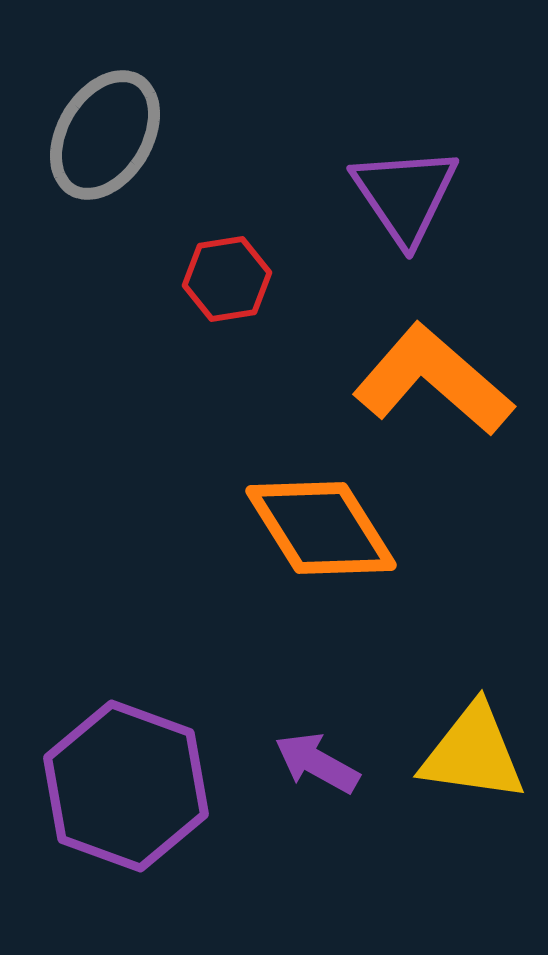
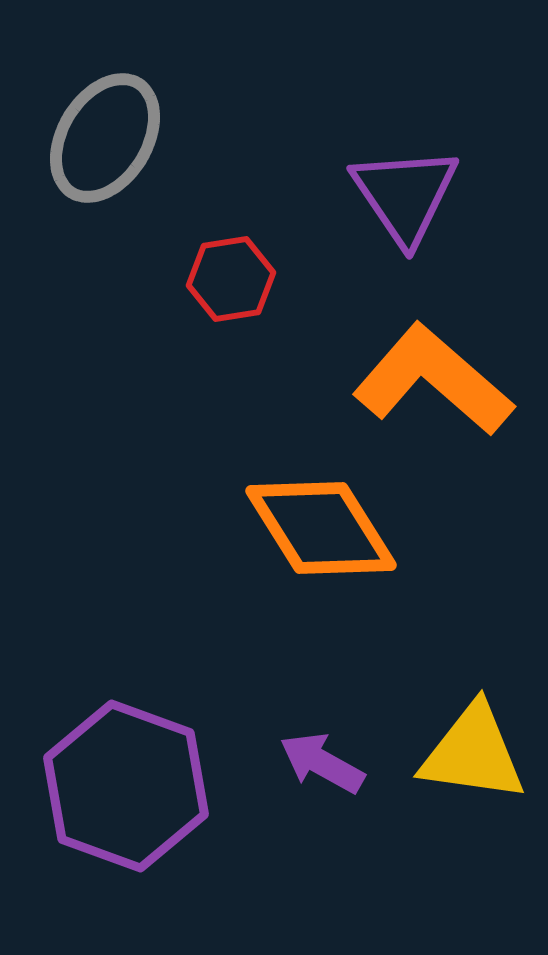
gray ellipse: moved 3 px down
red hexagon: moved 4 px right
purple arrow: moved 5 px right
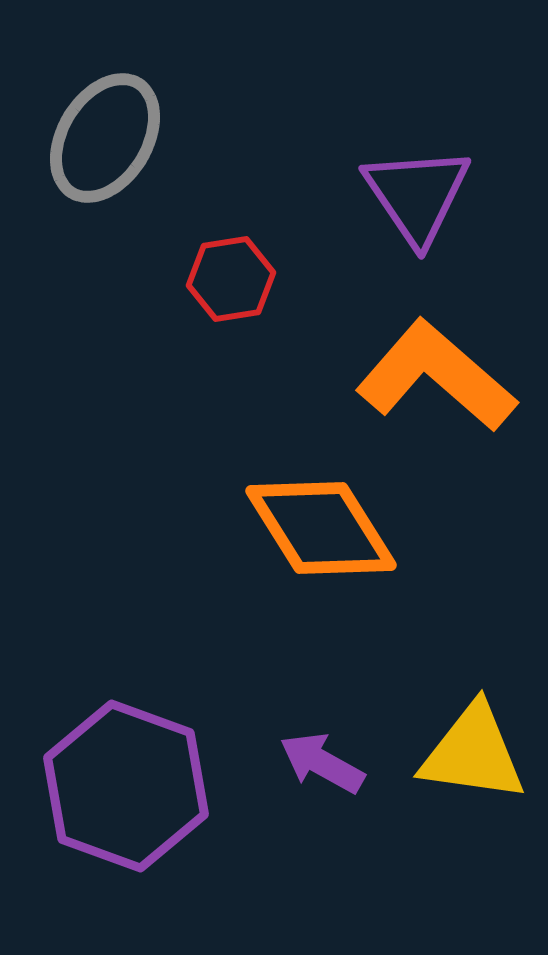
purple triangle: moved 12 px right
orange L-shape: moved 3 px right, 4 px up
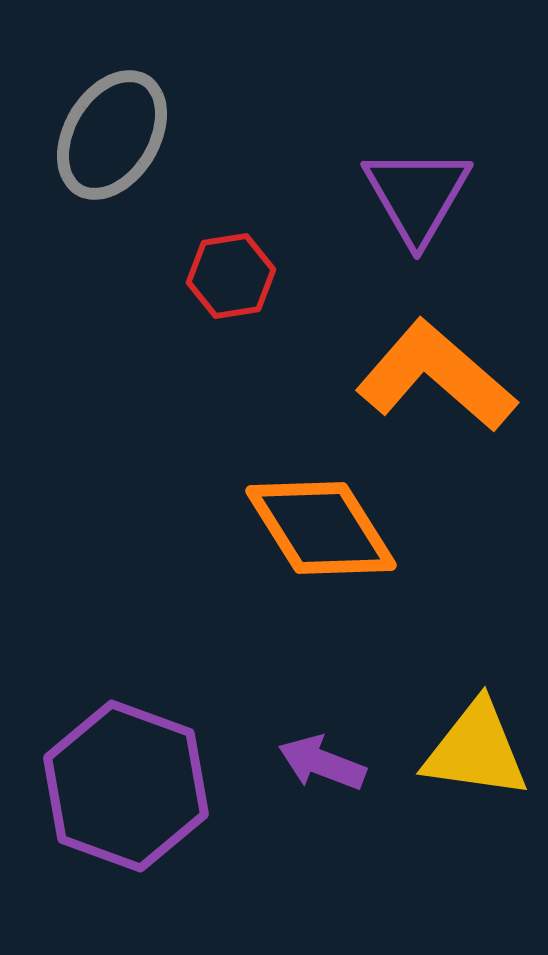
gray ellipse: moved 7 px right, 3 px up
purple triangle: rotated 4 degrees clockwise
red hexagon: moved 3 px up
yellow triangle: moved 3 px right, 3 px up
purple arrow: rotated 8 degrees counterclockwise
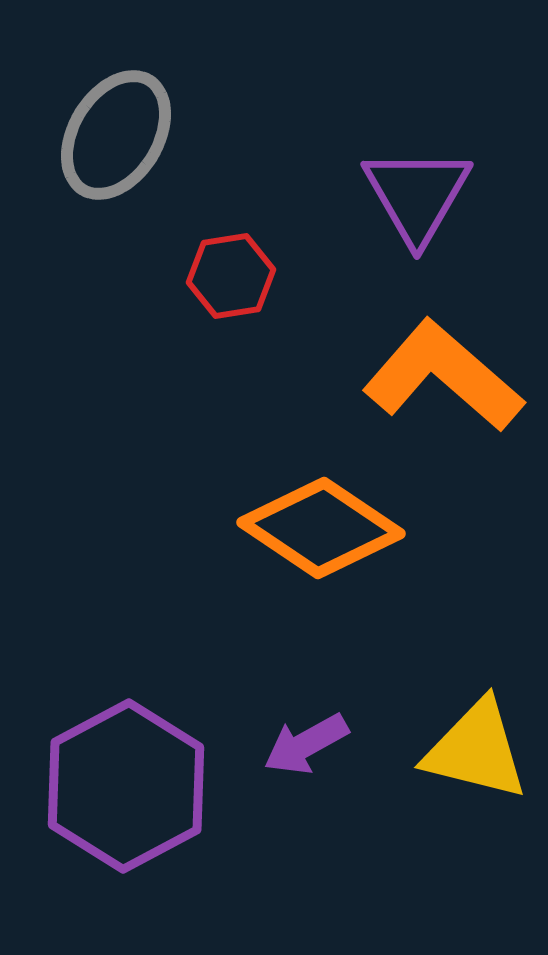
gray ellipse: moved 4 px right
orange L-shape: moved 7 px right
orange diamond: rotated 24 degrees counterclockwise
yellow triangle: rotated 6 degrees clockwise
purple arrow: moved 16 px left, 19 px up; rotated 50 degrees counterclockwise
purple hexagon: rotated 12 degrees clockwise
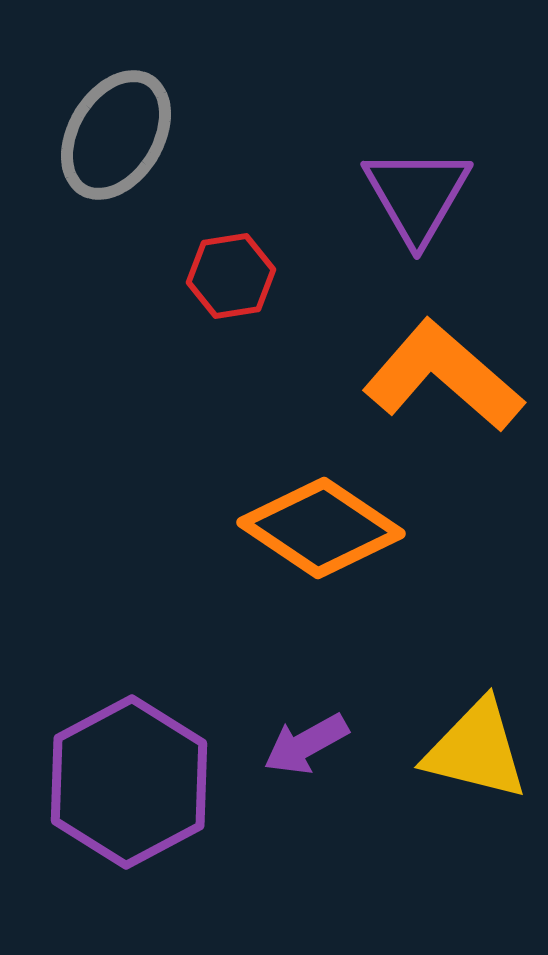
purple hexagon: moved 3 px right, 4 px up
